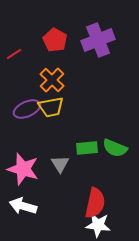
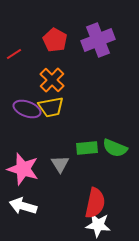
purple ellipse: rotated 44 degrees clockwise
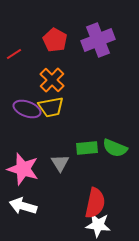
gray triangle: moved 1 px up
